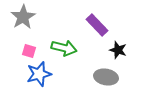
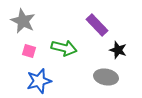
gray star: moved 4 px down; rotated 15 degrees counterclockwise
blue star: moved 7 px down
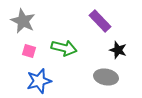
purple rectangle: moved 3 px right, 4 px up
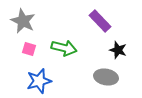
pink square: moved 2 px up
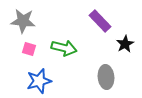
gray star: rotated 20 degrees counterclockwise
black star: moved 7 px right, 6 px up; rotated 24 degrees clockwise
gray ellipse: rotated 75 degrees clockwise
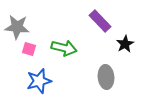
gray star: moved 6 px left, 6 px down
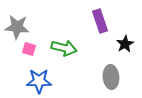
purple rectangle: rotated 25 degrees clockwise
gray ellipse: moved 5 px right
blue star: rotated 15 degrees clockwise
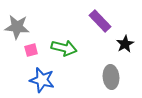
purple rectangle: rotated 25 degrees counterclockwise
pink square: moved 2 px right, 1 px down; rotated 32 degrees counterclockwise
blue star: moved 3 px right, 1 px up; rotated 15 degrees clockwise
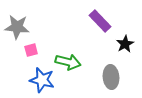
green arrow: moved 4 px right, 14 px down
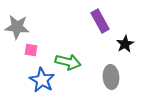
purple rectangle: rotated 15 degrees clockwise
pink square: rotated 24 degrees clockwise
blue star: rotated 15 degrees clockwise
